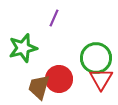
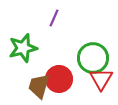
green circle: moved 3 px left
brown trapezoid: moved 1 px up
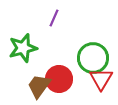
brown trapezoid: rotated 20 degrees clockwise
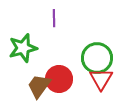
purple line: rotated 24 degrees counterclockwise
green circle: moved 4 px right
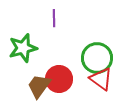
red triangle: rotated 25 degrees counterclockwise
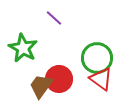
purple line: rotated 48 degrees counterclockwise
green star: rotated 28 degrees counterclockwise
brown trapezoid: moved 2 px right
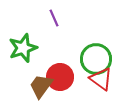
purple line: rotated 24 degrees clockwise
green star: rotated 24 degrees clockwise
green circle: moved 1 px left, 1 px down
red circle: moved 1 px right, 2 px up
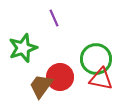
red triangle: rotated 25 degrees counterclockwise
